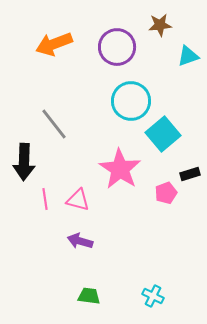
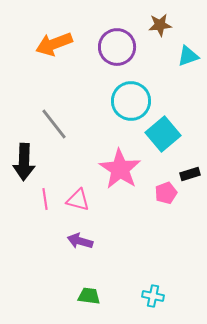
cyan cross: rotated 15 degrees counterclockwise
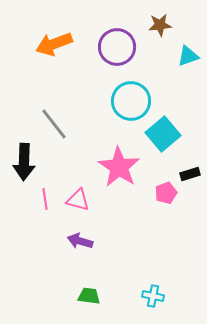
pink star: moved 1 px left, 2 px up
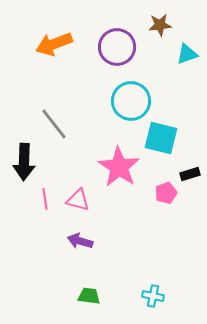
cyan triangle: moved 1 px left, 2 px up
cyan square: moved 2 px left, 4 px down; rotated 36 degrees counterclockwise
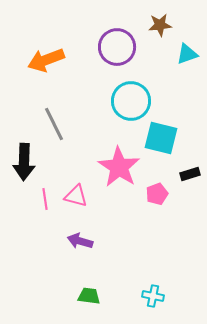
orange arrow: moved 8 px left, 16 px down
gray line: rotated 12 degrees clockwise
pink pentagon: moved 9 px left, 1 px down
pink triangle: moved 2 px left, 4 px up
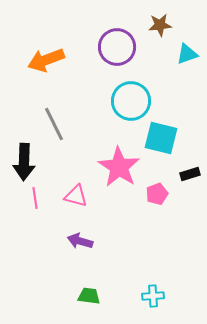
pink line: moved 10 px left, 1 px up
cyan cross: rotated 15 degrees counterclockwise
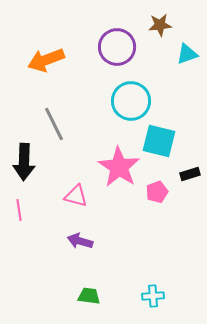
cyan square: moved 2 px left, 3 px down
pink pentagon: moved 2 px up
pink line: moved 16 px left, 12 px down
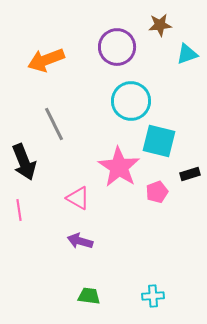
black arrow: rotated 24 degrees counterclockwise
pink triangle: moved 2 px right, 2 px down; rotated 15 degrees clockwise
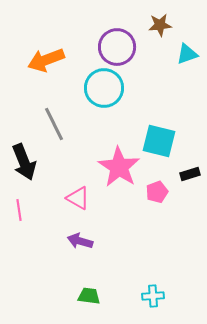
cyan circle: moved 27 px left, 13 px up
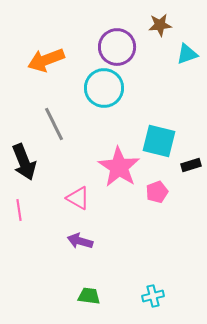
black rectangle: moved 1 px right, 9 px up
cyan cross: rotated 10 degrees counterclockwise
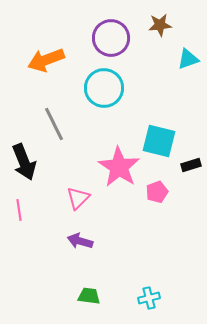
purple circle: moved 6 px left, 9 px up
cyan triangle: moved 1 px right, 5 px down
pink triangle: rotated 45 degrees clockwise
cyan cross: moved 4 px left, 2 px down
